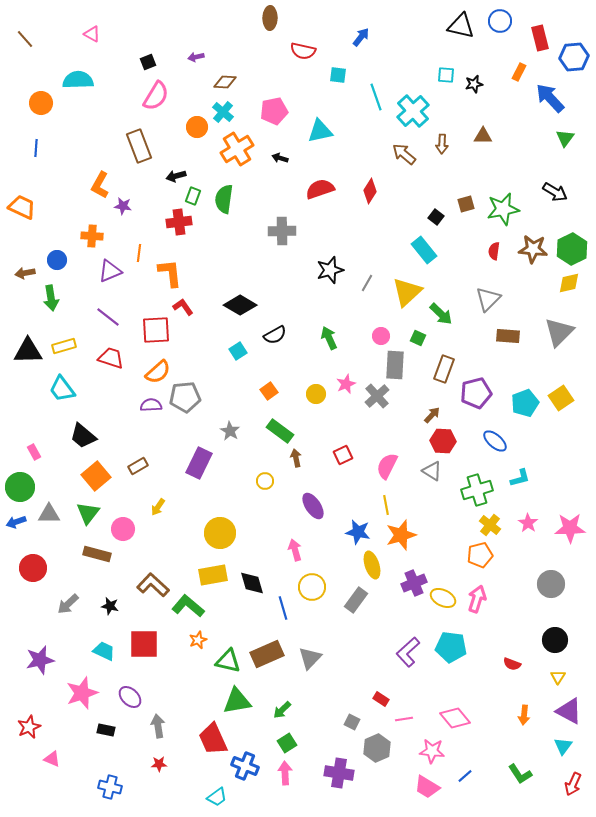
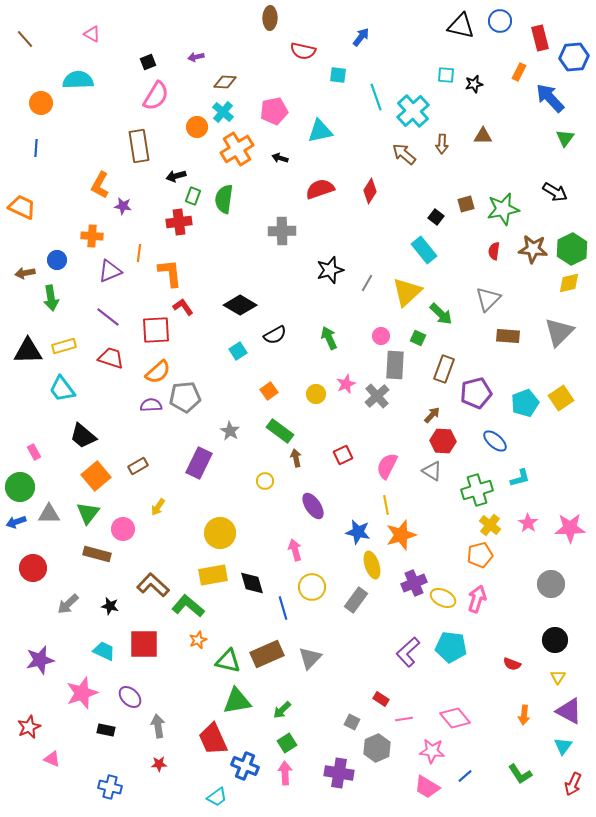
brown rectangle at (139, 146): rotated 12 degrees clockwise
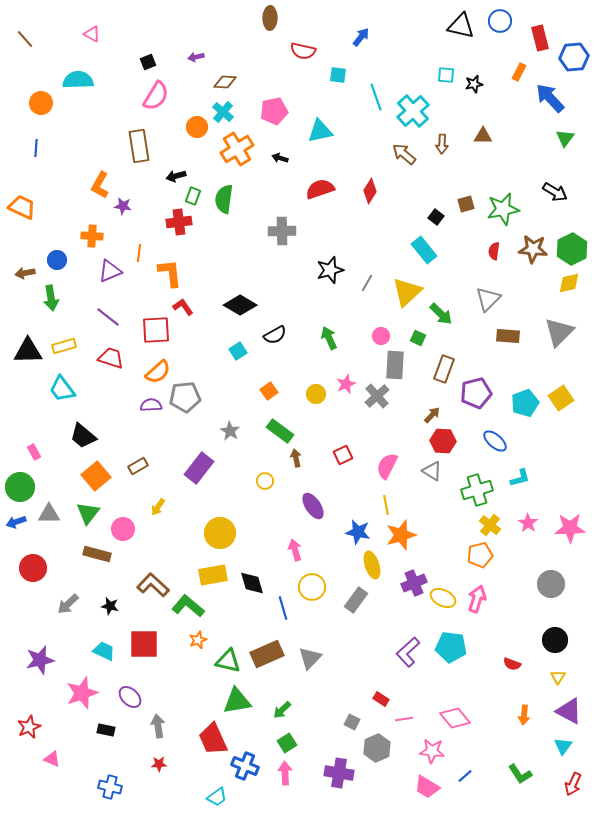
purple rectangle at (199, 463): moved 5 px down; rotated 12 degrees clockwise
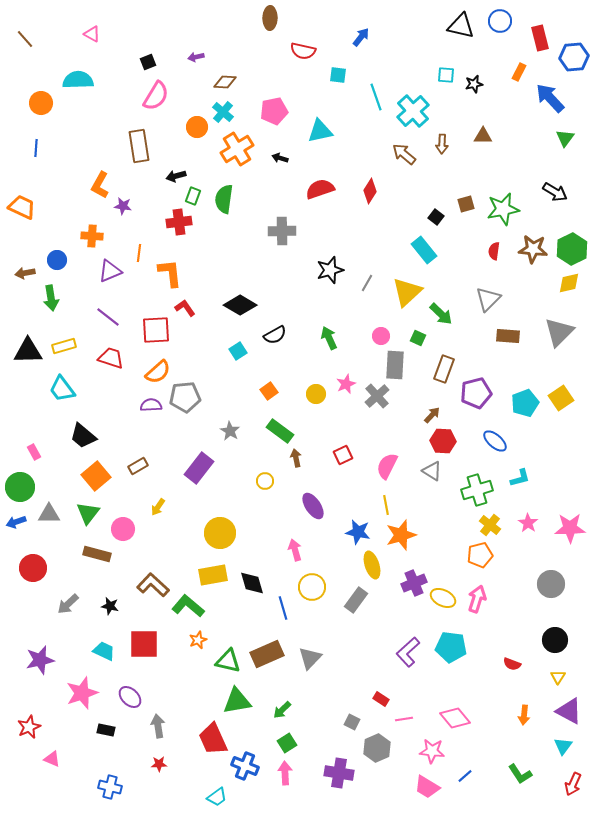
red L-shape at (183, 307): moved 2 px right, 1 px down
